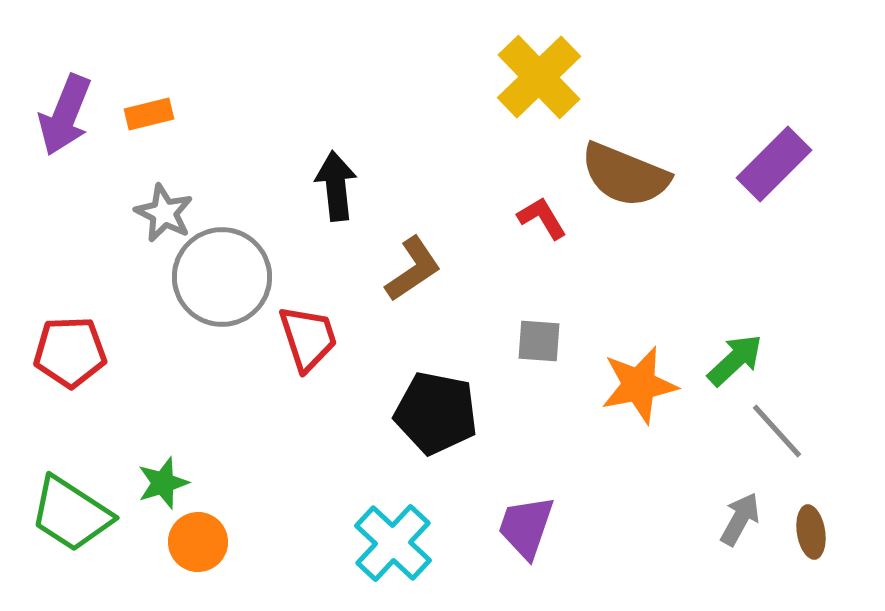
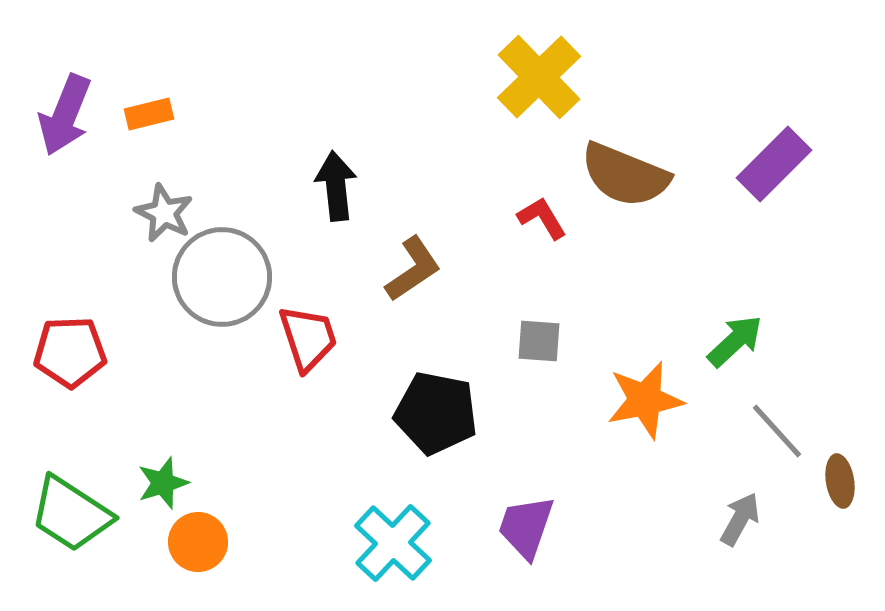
green arrow: moved 19 px up
orange star: moved 6 px right, 15 px down
brown ellipse: moved 29 px right, 51 px up
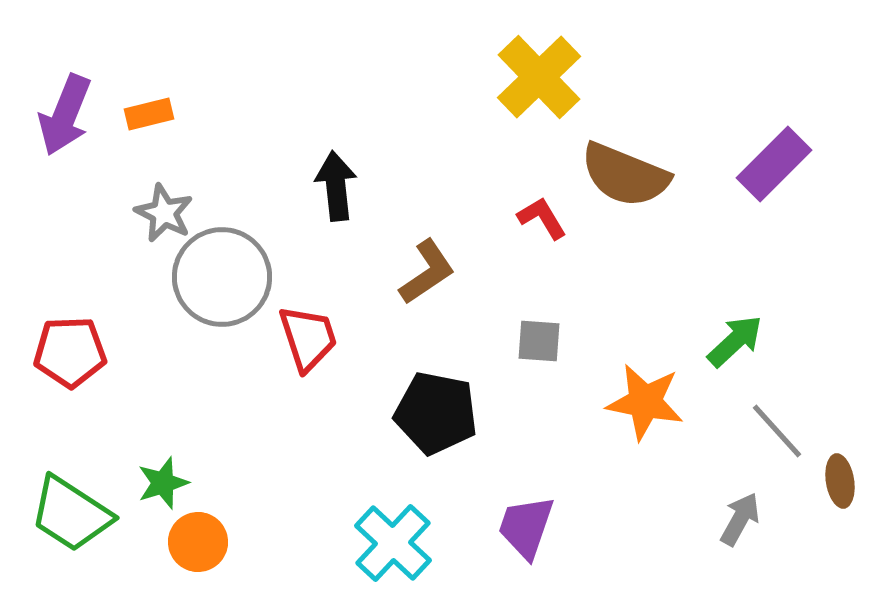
brown L-shape: moved 14 px right, 3 px down
orange star: moved 2 px down; rotated 22 degrees clockwise
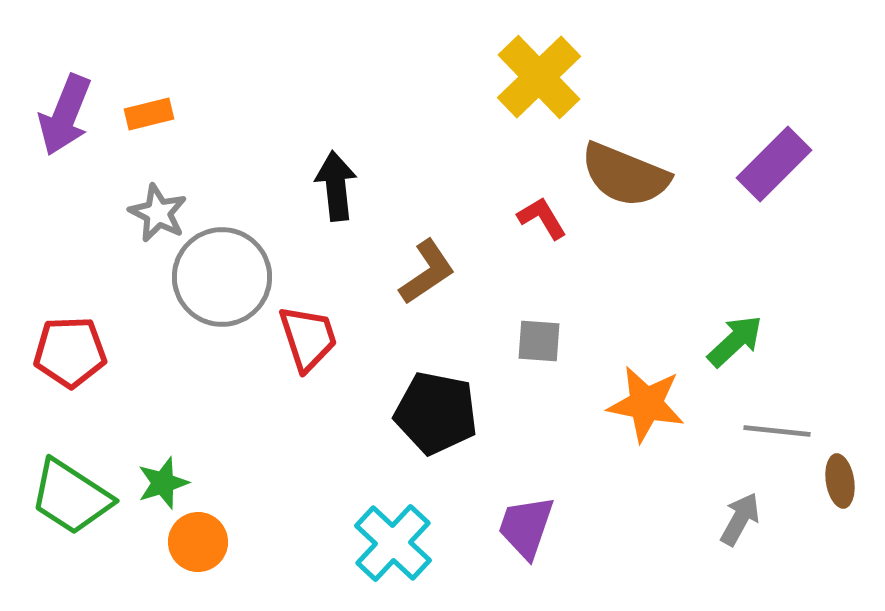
gray star: moved 6 px left
orange star: moved 1 px right, 2 px down
gray line: rotated 42 degrees counterclockwise
green trapezoid: moved 17 px up
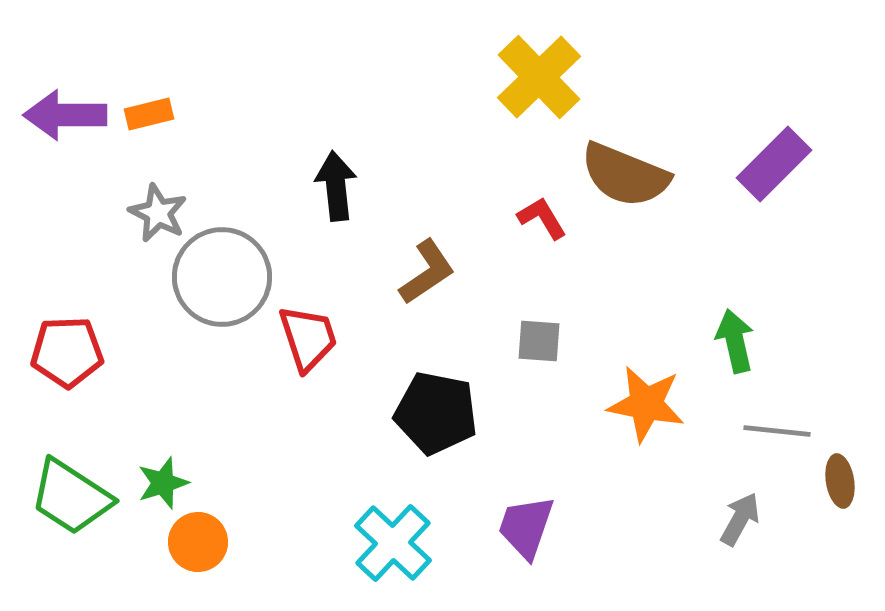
purple arrow: rotated 68 degrees clockwise
green arrow: rotated 60 degrees counterclockwise
red pentagon: moved 3 px left
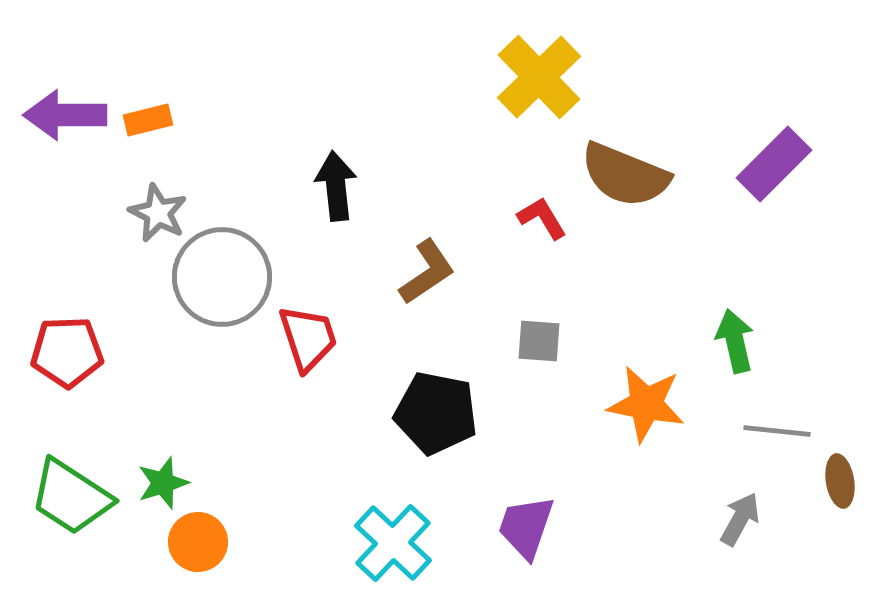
orange rectangle: moved 1 px left, 6 px down
